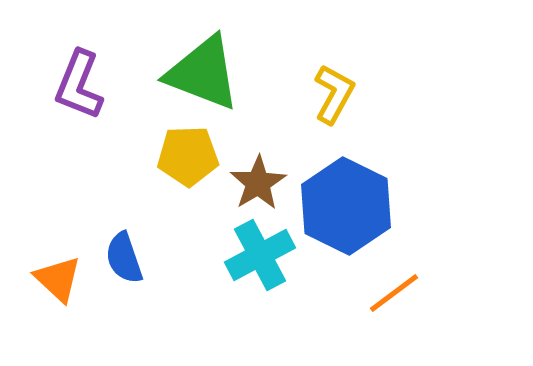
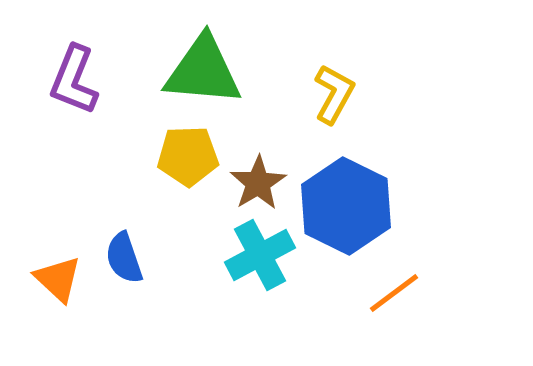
green triangle: moved 2 px up; rotated 16 degrees counterclockwise
purple L-shape: moved 5 px left, 5 px up
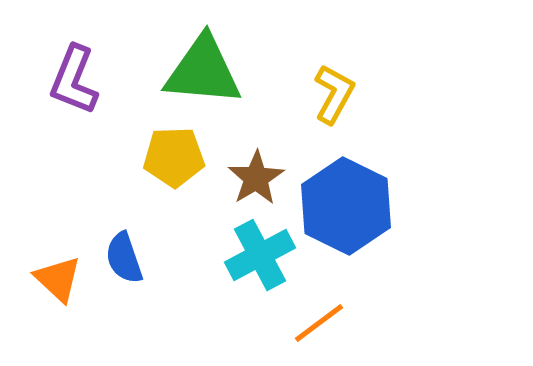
yellow pentagon: moved 14 px left, 1 px down
brown star: moved 2 px left, 5 px up
orange line: moved 75 px left, 30 px down
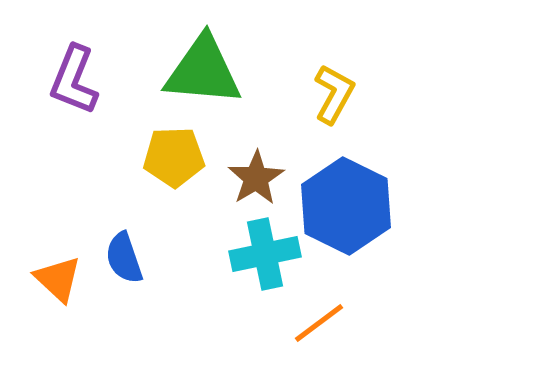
cyan cross: moved 5 px right, 1 px up; rotated 16 degrees clockwise
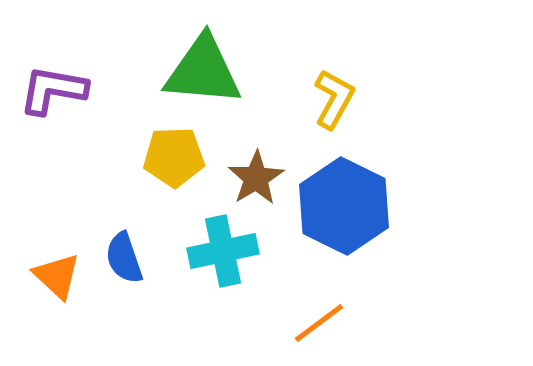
purple L-shape: moved 21 px left, 10 px down; rotated 78 degrees clockwise
yellow L-shape: moved 5 px down
blue hexagon: moved 2 px left
cyan cross: moved 42 px left, 3 px up
orange triangle: moved 1 px left, 3 px up
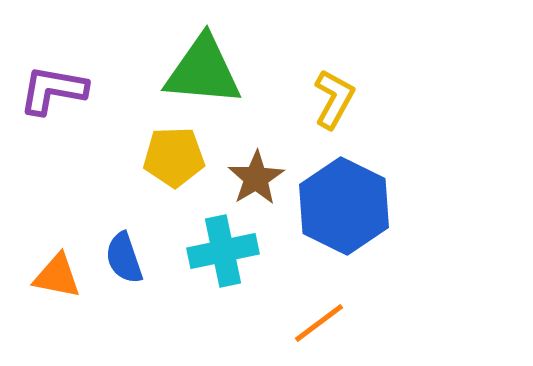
orange triangle: rotated 32 degrees counterclockwise
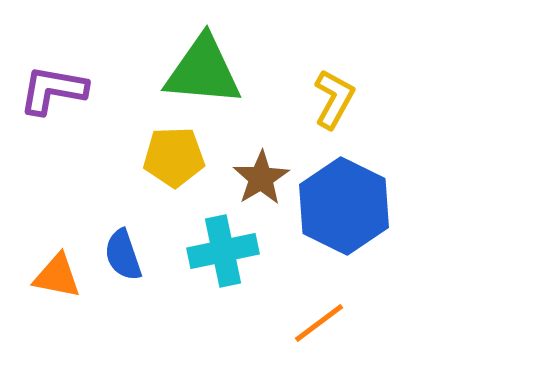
brown star: moved 5 px right
blue semicircle: moved 1 px left, 3 px up
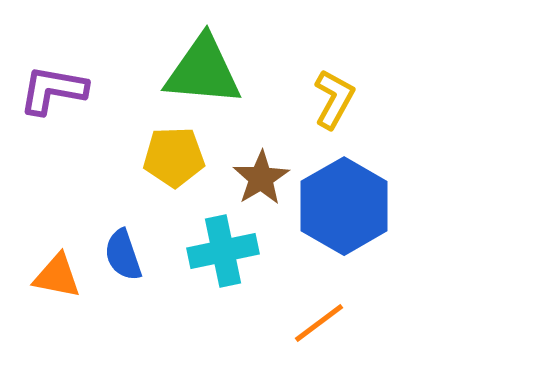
blue hexagon: rotated 4 degrees clockwise
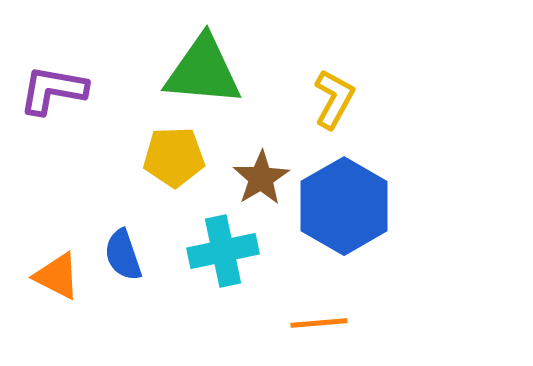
orange triangle: rotated 16 degrees clockwise
orange line: rotated 32 degrees clockwise
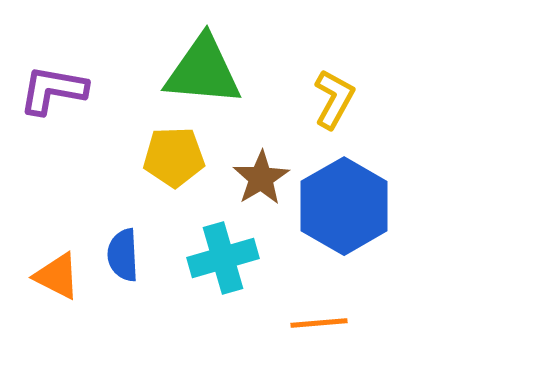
cyan cross: moved 7 px down; rotated 4 degrees counterclockwise
blue semicircle: rotated 16 degrees clockwise
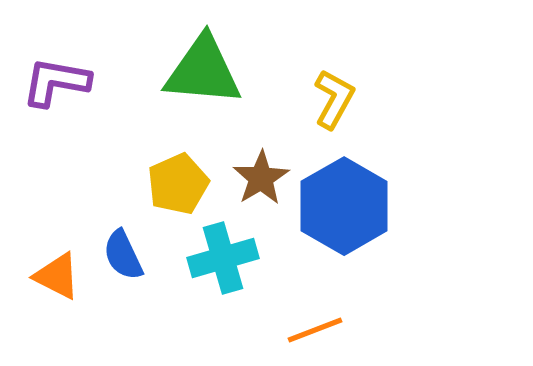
purple L-shape: moved 3 px right, 8 px up
yellow pentagon: moved 4 px right, 27 px down; rotated 22 degrees counterclockwise
blue semicircle: rotated 22 degrees counterclockwise
orange line: moved 4 px left, 7 px down; rotated 16 degrees counterclockwise
